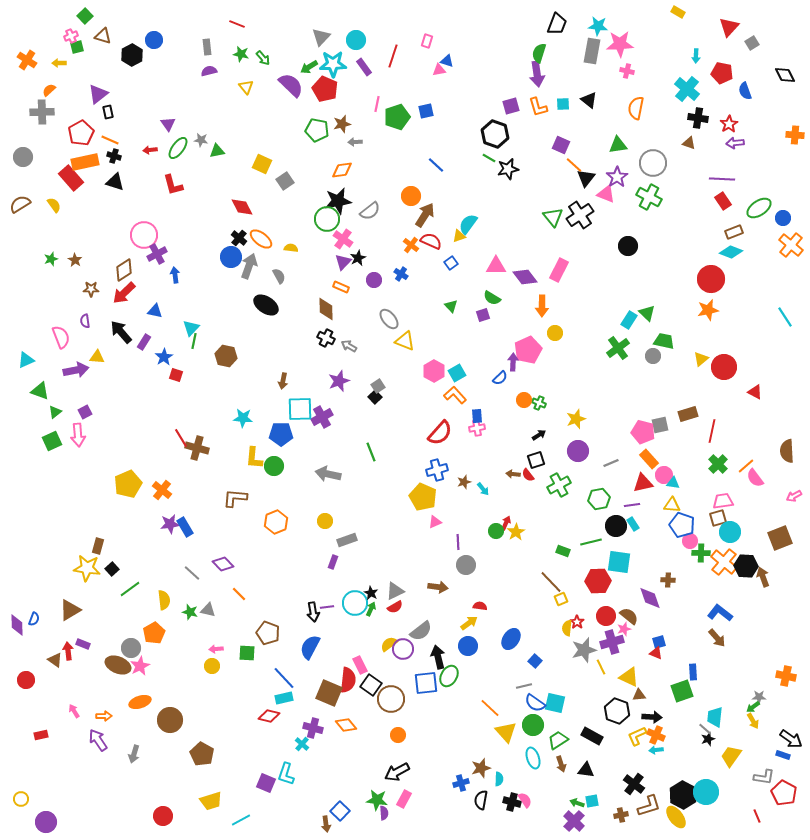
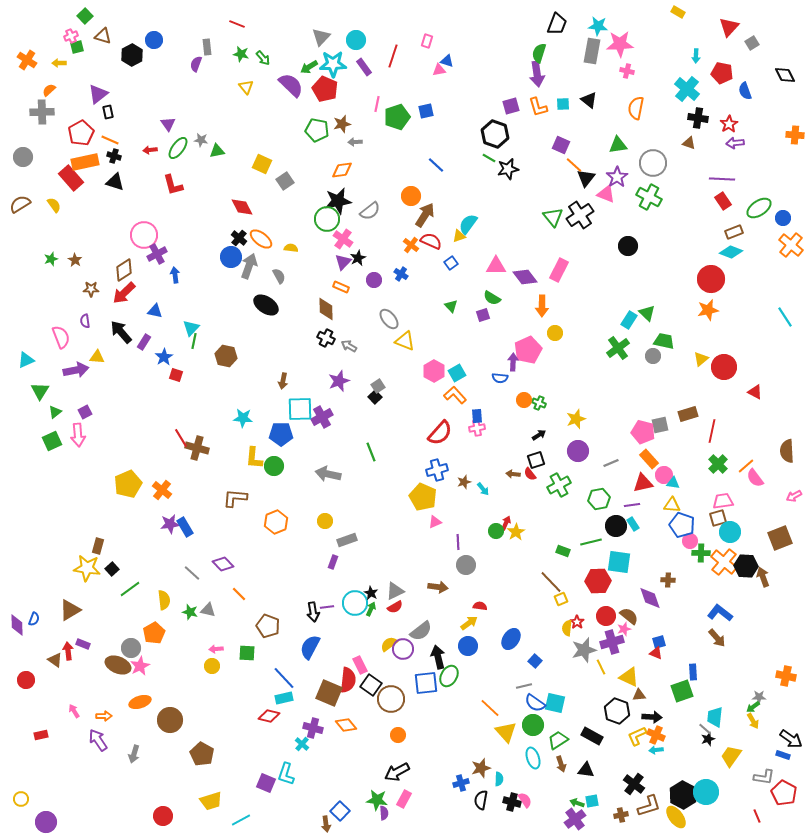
purple semicircle at (209, 71): moved 13 px left, 7 px up; rotated 56 degrees counterclockwise
blue semicircle at (500, 378): rotated 49 degrees clockwise
green triangle at (40, 391): rotated 42 degrees clockwise
red semicircle at (528, 475): moved 2 px right, 1 px up
brown pentagon at (268, 633): moved 7 px up
purple cross at (574, 821): moved 1 px right, 2 px up; rotated 10 degrees clockwise
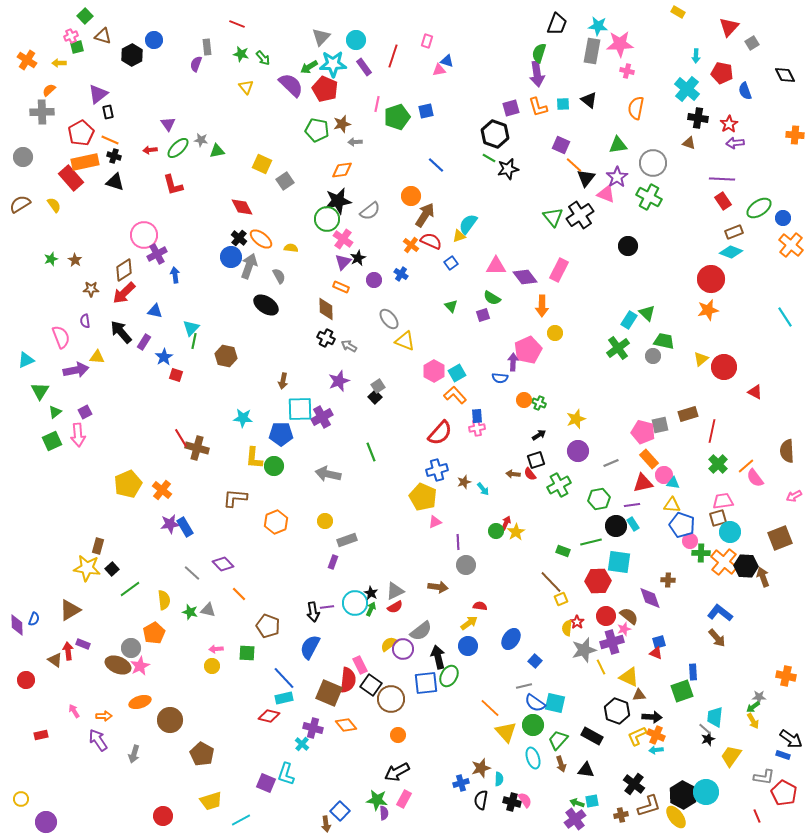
purple square at (511, 106): moved 2 px down
green ellipse at (178, 148): rotated 10 degrees clockwise
green trapezoid at (558, 740): rotated 15 degrees counterclockwise
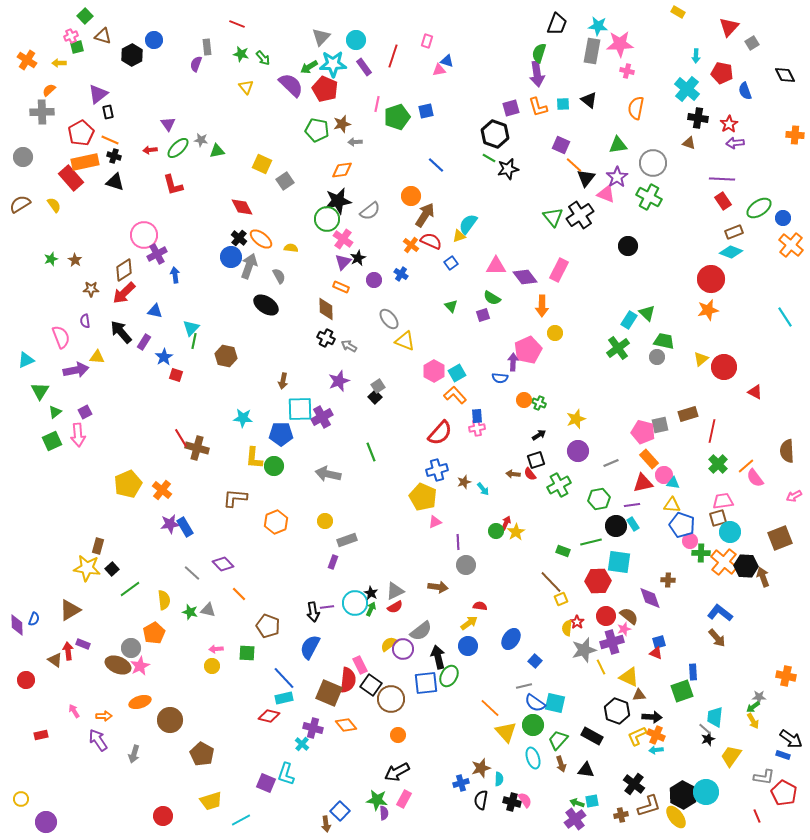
gray circle at (653, 356): moved 4 px right, 1 px down
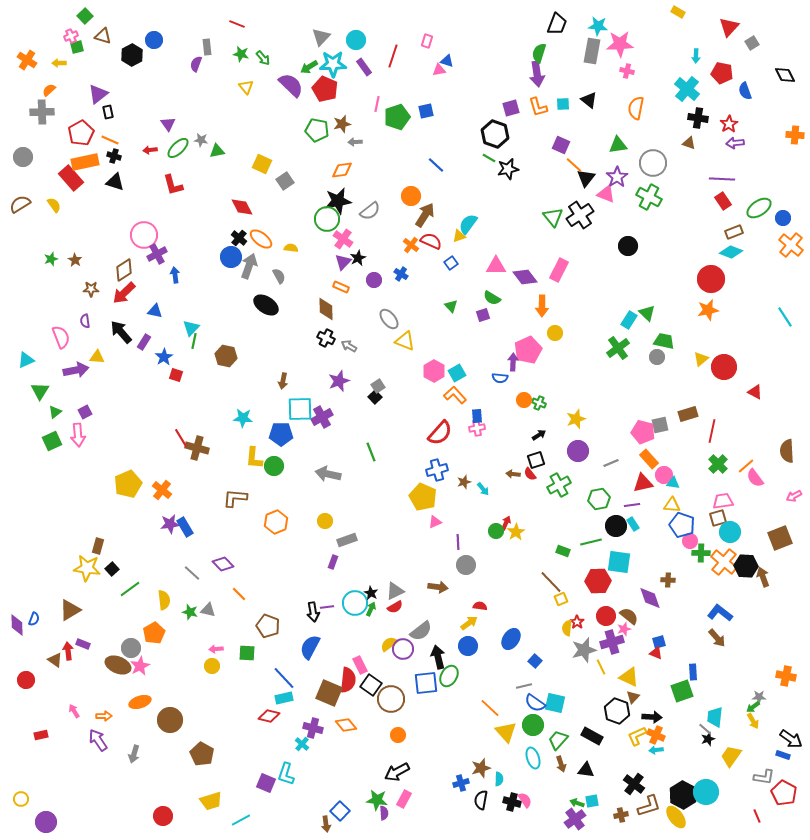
brown triangle at (639, 695): moved 6 px left, 2 px down; rotated 40 degrees counterclockwise
